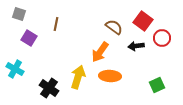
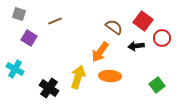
brown line: moved 1 px left, 3 px up; rotated 56 degrees clockwise
green square: rotated 14 degrees counterclockwise
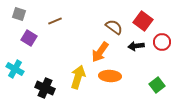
red circle: moved 4 px down
black cross: moved 4 px left; rotated 12 degrees counterclockwise
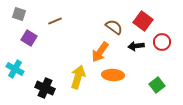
orange ellipse: moved 3 px right, 1 px up
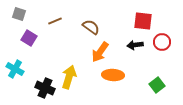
red square: rotated 30 degrees counterclockwise
brown semicircle: moved 23 px left
black arrow: moved 1 px left, 1 px up
yellow arrow: moved 9 px left
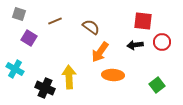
yellow arrow: rotated 20 degrees counterclockwise
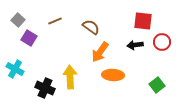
gray square: moved 1 px left, 6 px down; rotated 24 degrees clockwise
yellow arrow: moved 1 px right
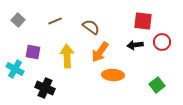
purple square: moved 4 px right, 14 px down; rotated 21 degrees counterclockwise
yellow arrow: moved 3 px left, 21 px up
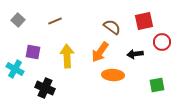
red square: moved 1 px right; rotated 18 degrees counterclockwise
brown semicircle: moved 21 px right
black arrow: moved 9 px down
green square: rotated 28 degrees clockwise
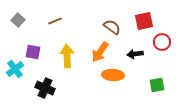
cyan cross: rotated 24 degrees clockwise
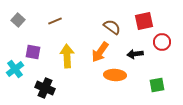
orange ellipse: moved 2 px right
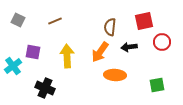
gray square: rotated 16 degrees counterclockwise
brown semicircle: moved 2 px left; rotated 120 degrees counterclockwise
black arrow: moved 6 px left, 7 px up
cyan cross: moved 2 px left, 3 px up
